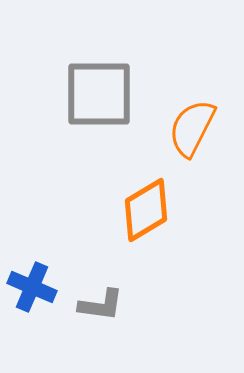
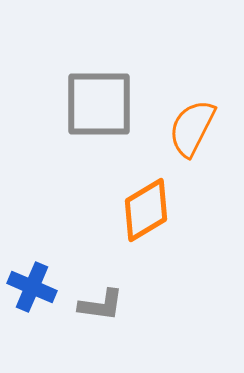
gray square: moved 10 px down
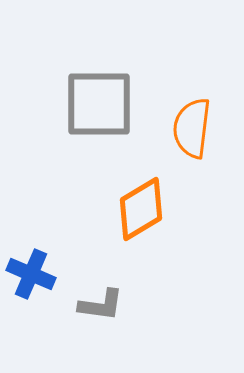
orange semicircle: rotated 20 degrees counterclockwise
orange diamond: moved 5 px left, 1 px up
blue cross: moved 1 px left, 13 px up
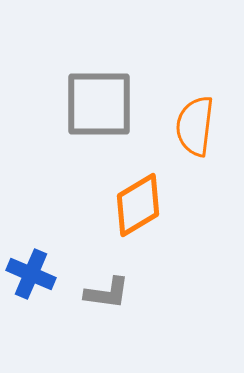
orange semicircle: moved 3 px right, 2 px up
orange diamond: moved 3 px left, 4 px up
gray L-shape: moved 6 px right, 12 px up
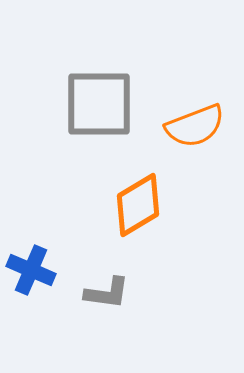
orange semicircle: rotated 118 degrees counterclockwise
blue cross: moved 4 px up
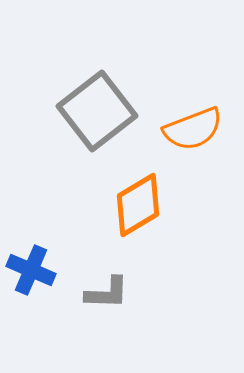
gray square: moved 2 px left, 7 px down; rotated 38 degrees counterclockwise
orange semicircle: moved 2 px left, 3 px down
gray L-shape: rotated 6 degrees counterclockwise
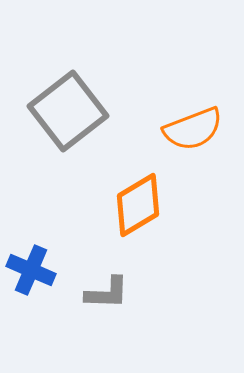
gray square: moved 29 px left
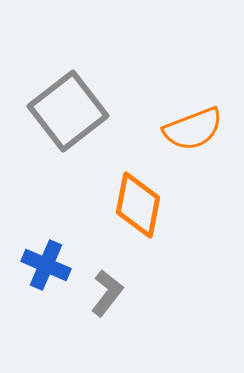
orange diamond: rotated 48 degrees counterclockwise
blue cross: moved 15 px right, 5 px up
gray L-shape: rotated 54 degrees counterclockwise
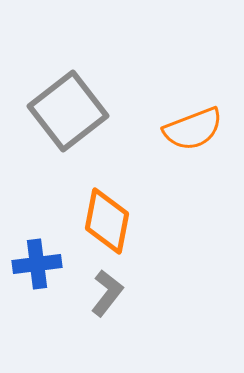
orange diamond: moved 31 px left, 16 px down
blue cross: moved 9 px left, 1 px up; rotated 30 degrees counterclockwise
